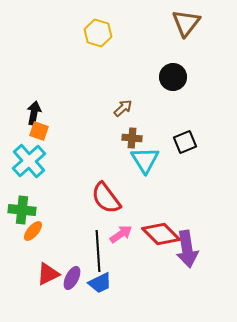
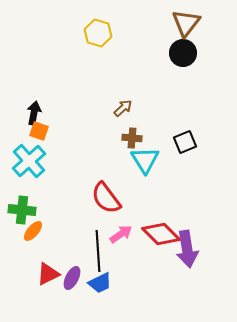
black circle: moved 10 px right, 24 px up
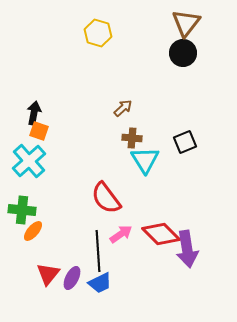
red triangle: rotated 25 degrees counterclockwise
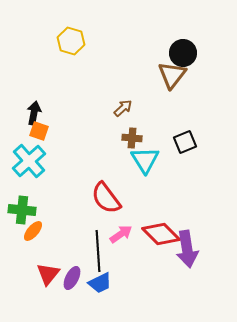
brown triangle: moved 14 px left, 52 px down
yellow hexagon: moved 27 px left, 8 px down
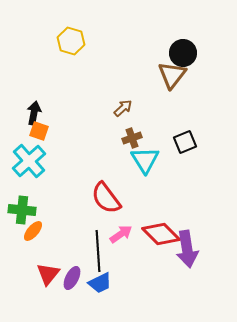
brown cross: rotated 24 degrees counterclockwise
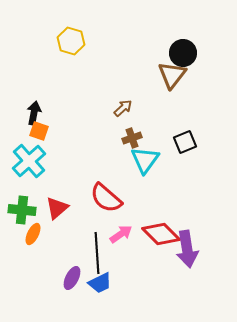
cyan triangle: rotated 8 degrees clockwise
red semicircle: rotated 12 degrees counterclockwise
orange ellipse: moved 3 px down; rotated 15 degrees counterclockwise
black line: moved 1 px left, 2 px down
red triangle: moved 9 px right, 66 px up; rotated 10 degrees clockwise
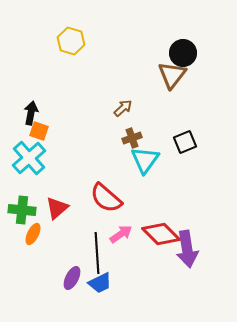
black arrow: moved 3 px left
cyan cross: moved 3 px up
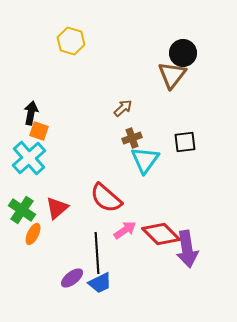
black square: rotated 15 degrees clockwise
green cross: rotated 28 degrees clockwise
pink arrow: moved 4 px right, 4 px up
purple ellipse: rotated 25 degrees clockwise
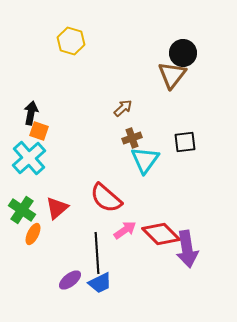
purple ellipse: moved 2 px left, 2 px down
